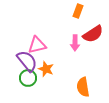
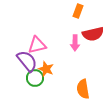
red semicircle: rotated 20 degrees clockwise
green circle: moved 7 px right
orange semicircle: moved 2 px down
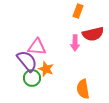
pink triangle: moved 2 px down; rotated 18 degrees clockwise
green circle: moved 3 px left
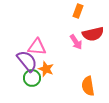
pink arrow: moved 1 px right, 1 px up; rotated 35 degrees counterclockwise
orange semicircle: moved 5 px right, 3 px up
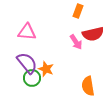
pink triangle: moved 10 px left, 15 px up
purple semicircle: moved 2 px down
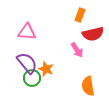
orange rectangle: moved 2 px right, 4 px down
pink arrow: moved 1 px right, 8 px down
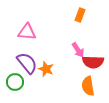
red semicircle: moved 28 px down; rotated 15 degrees clockwise
pink arrow: moved 1 px right
green circle: moved 17 px left, 4 px down
